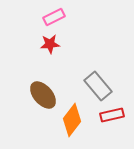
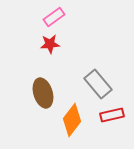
pink rectangle: rotated 10 degrees counterclockwise
gray rectangle: moved 2 px up
brown ellipse: moved 2 px up; rotated 24 degrees clockwise
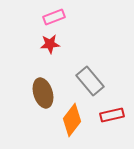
pink rectangle: rotated 15 degrees clockwise
gray rectangle: moved 8 px left, 3 px up
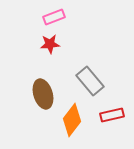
brown ellipse: moved 1 px down
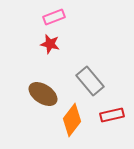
red star: rotated 18 degrees clockwise
brown ellipse: rotated 40 degrees counterclockwise
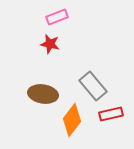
pink rectangle: moved 3 px right
gray rectangle: moved 3 px right, 5 px down
brown ellipse: rotated 24 degrees counterclockwise
red rectangle: moved 1 px left, 1 px up
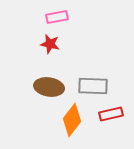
pink rectangle: rotated 10 degrees clockwise
gray rectangle: rotated 48 degrees counterclockwise
brown ellipse: moved 6 px right, 7 px up
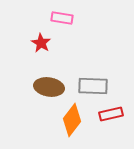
pink rectangle: moved 5 px right, 1 px down; rotated 20 degrees clockwise
red star: moved 9 px left, 1 px up; rotated 18 degrees clockwise
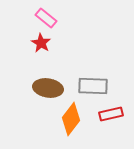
pink rectangle: moved 16 px left; rotated 30 degrees clockwise
brown ellipse: moved 1 px left, 1 px down
orange diamond: moved 1 px left, 1 px up
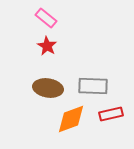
red star: moved 6 px right, 3 px down
orange diamond: rotated 32 degrees clockwise
